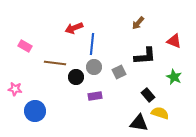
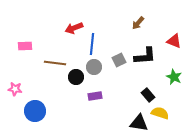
pink rectangle: rotated 32 degrees counterclockwise
gray square: moved 12 px up
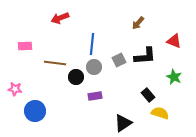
red arrow: moved 14 px left, 10 px up
black triangle: moved 16 px left; rotated 42 degrees counterclockwise
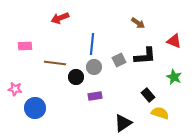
brown arrow: rotated 96 degrees counterclockwise
blue circle: moved 3 px up
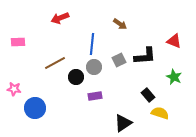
brown arrow: moved 18 px left, 1 px down
pink rectangle: moved 7 px left, 4 px up
brown line: rotated 35 degrees counterclockwise
pink star: moved 1 px left
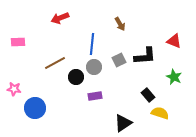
brown arrow: rotated 24 degrees clockwise
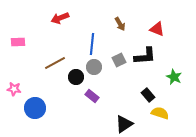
red triangle: moved 17 px left, 12 px up
purple rectangle: moved 3 px left; rotated 48 degrees clockwise
black triangle: moved 1 px right, 1 px down
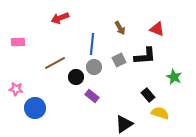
brown arrow: moved 4 px down
pink star: moved 2 px right
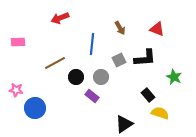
black L-shape: moved 2 px down
gray circle: moved 7 px right, 10 px down
pink star: moved 1 px down
